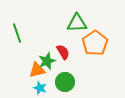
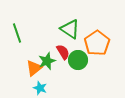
green triangle: moved 7 px left, 6 px down; rotated 35 degrees clockwise
orange pentagon: moved 2 px right
orange triangle: moved 3 px left, 2 px up; rotated 24 degrees counterclockwise
green circle: moved 13 px right, 22 px up
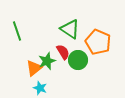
green line: moved 2 px up
orange pentagon: moved 1 px right, 1 px up; rotated 15 degrees counterclockwise
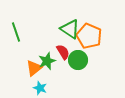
green line: moved 1 px left, 1 px down
orange pentagon: moved 9 px left, 6 px up
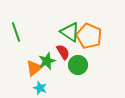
green triangle: moved 3 px down
green circle: moved 5 px down
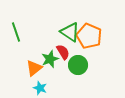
green star: moved 3 px right, 2 px up
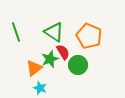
green triangle: moved 16 px left
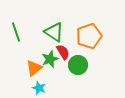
orange pentagon: rotated 30 degrees clockwise
cyan star: moved 1 px left
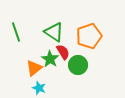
green star: rotated 18 degrees counterclockwise
